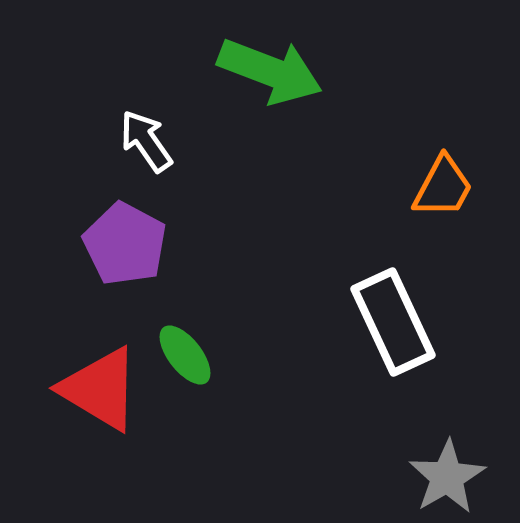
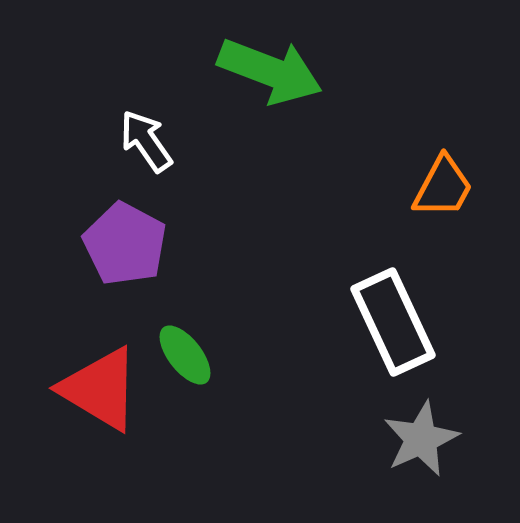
gray star: moved 26 px left, 38 px up; rotated 6 degrees clockwise
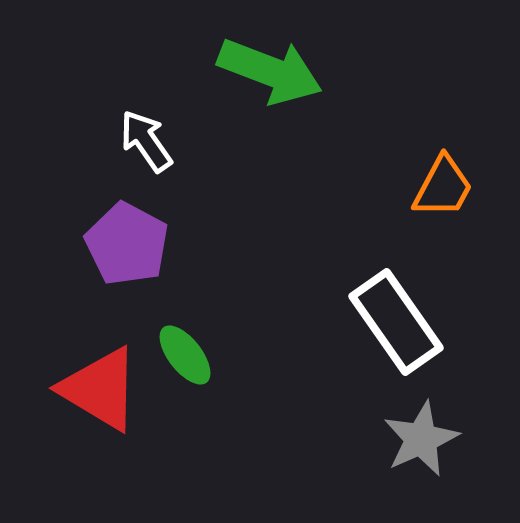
purple pentagon: moved 2 px right
white rectangle: moved 3 px right; rotated 10 degrees counterclockwise
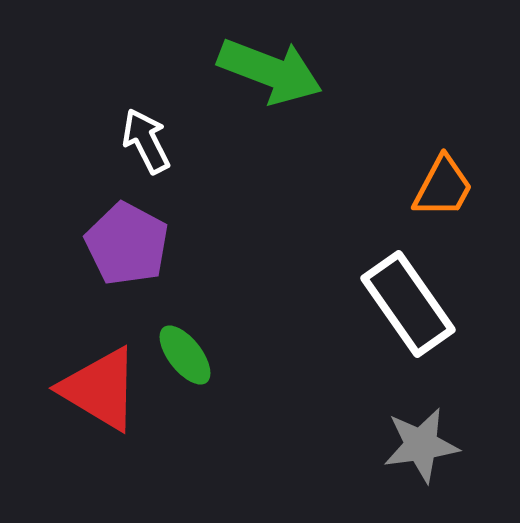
white arrow: rotated 8 degrees clockwise
white rectangle: moved 12 px right, 18 px up
gray star: moved 6 px down; rotated 16 degrees clockwise
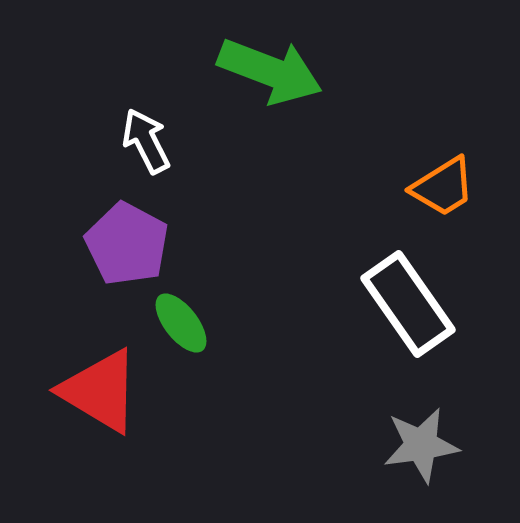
orange trapezoid: rotated 30 degrees clockwise
green ellipse: moved 4 px left, 32 px up
red triangle: moved 2 px down
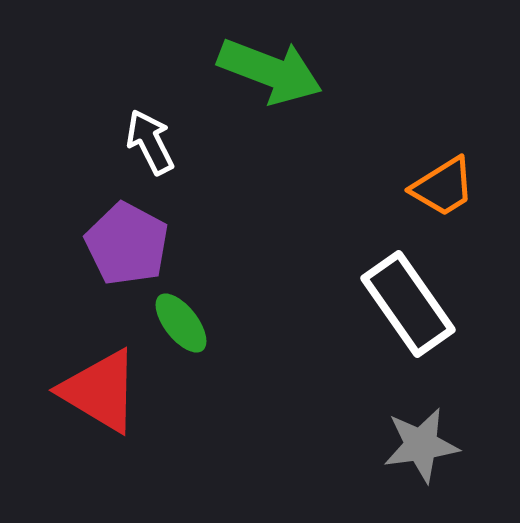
white arrow: moved 4 px right, 1 px down
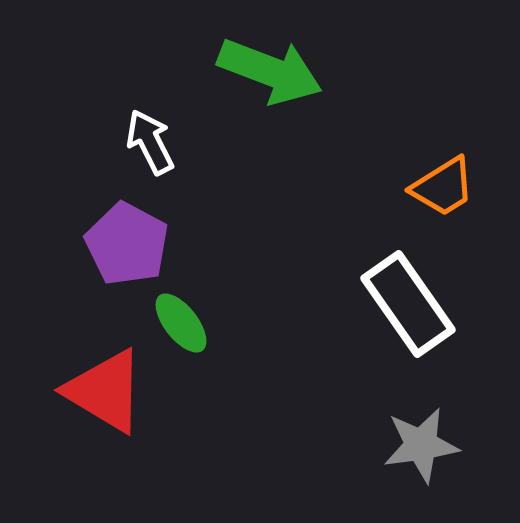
red triangle: moved 5 px right
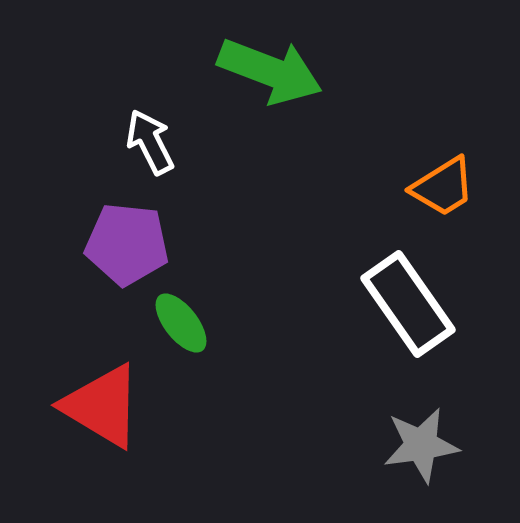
purple pentagon: rotated 22 degrees counterclockwise
red triangle: moved 3 px left, 15 px down
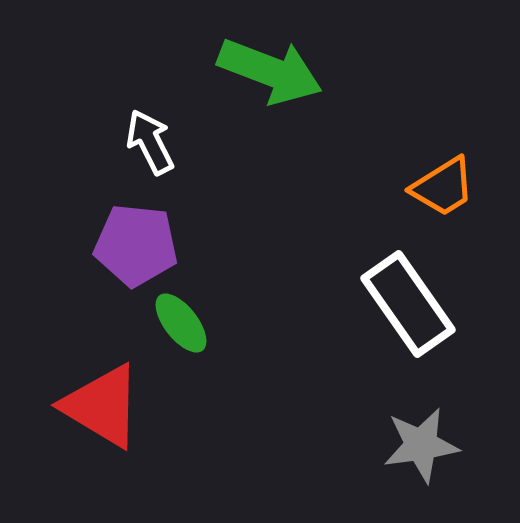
purple pentagon: moved 9 px right, 1 px down
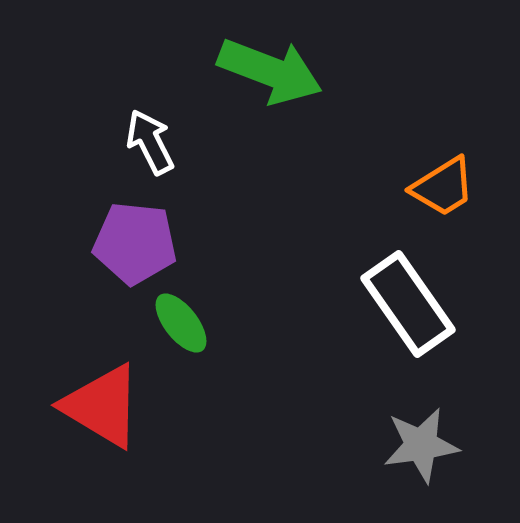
purple pentagon: moved 1 px left, 2 px up
